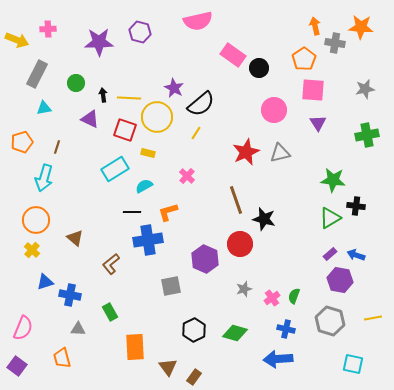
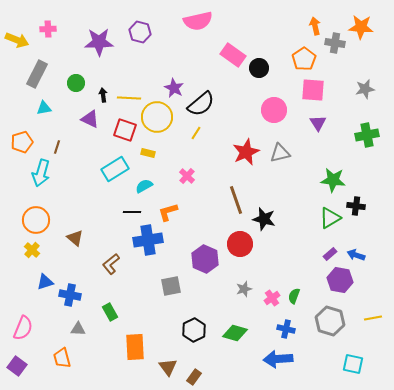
cyan arrow at (44, 178): moved 3 px left, 5 px up
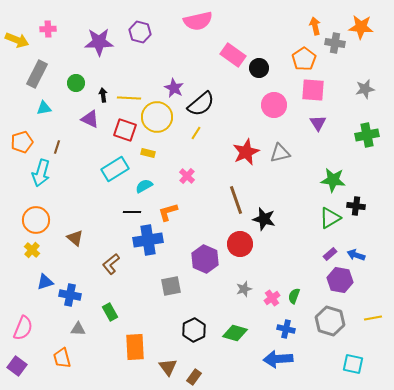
pink circle at (274, 110): moved 5 px up
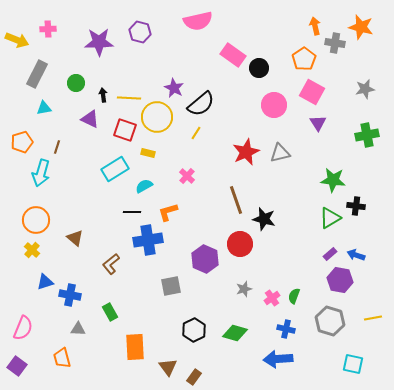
orange star at (361, 27): rotated 10 degrees clockwise
pink square at (313, 90): moved 1 px left, 2 px down; rotated 25 degrees clockwise
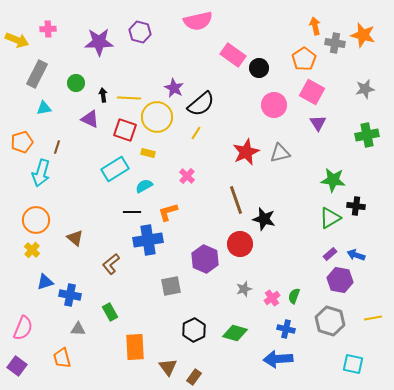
orange star at (361, 27): moved 2 px right, 8 px down
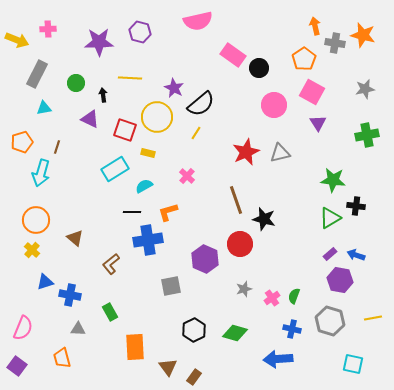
yellow line at (129, 98): moved 1 px right, 20 px up
blue cross at (286, 329): moved 6 px right
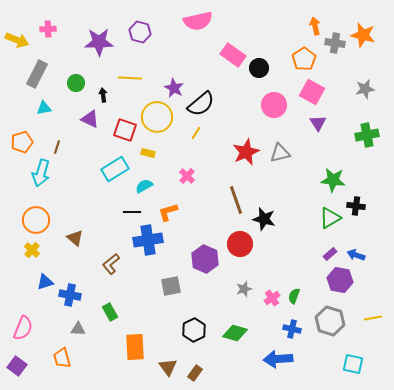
brown rectangle at (194, 377): moved 1 px right, 4 px up
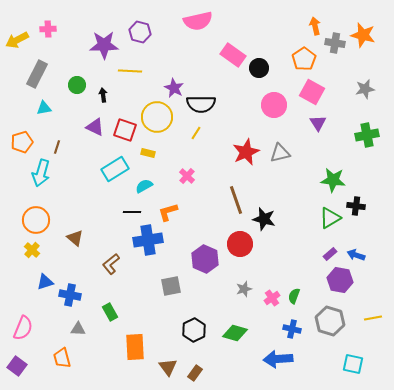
yellow arrow at (17, 40): rotated 130 degrees clockwise
purple star at (99, 42): moved 5 px right, 3 px down
yellow line at (130, 78): moved 7 px up
green circle at (76, 83): moved 1 px right, 2 px down
black semicircle at (201, 104): rotated 40 degrees clockwise
purple triangle at (90, 119): moved 5 px right, 8 px down
